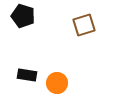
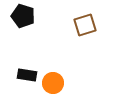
brown square: moved 1 px right
orange circle: moved 4 px left
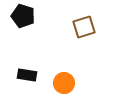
brown square: moved 1 px left, 2 px down
orange circle: moved 11 px right
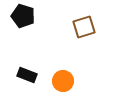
black rectangle: rotated 12 degrees clockwise
orange circle: moved 1 px left, 2 px up
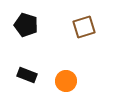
black pentagon: moved 3 px right, 9 px down
orange circle: moved 3 px right
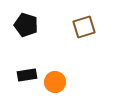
black rectangle: rotated 30 degrees counterclockwise
orange circle: moved 11 px left, 1 px down
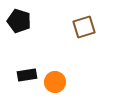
black pentagon: moved 7 px left, 4 px up
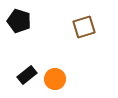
black rectangle: rotated 30 degrees counterclockwise
orange circle: moved 3 px up
